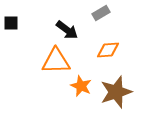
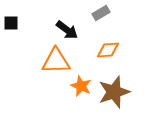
brown star: moved 2 px left
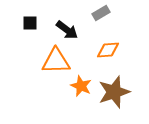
black square: moved 19 px right
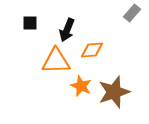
gray rectangle: moved 31 px right; rotated 18 degrees counterclockwise
black arrow: rotated 75 degrees clockwise
orange diamond: moved 16 px left
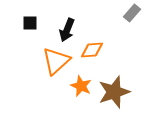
orange triangle: rotated 40 degrees counterclockwise
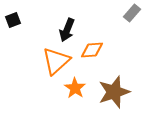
black square: moved 17 px left, 3 px up; rotated 21 degrees counterclockwise
orange star: moved 6 px left, 2 px down; rotated 10 degrees clockwise
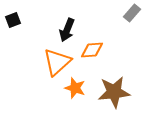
orange triangle: moved 1 px right, 1 px down
orange star: rotated 15 degrees counterclockwise
brown star: rotated 12 degrees clockwise
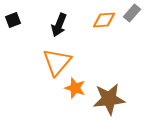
black arrow: moved 8 px left, 5 px up
orange diamond: moved 12 px right, 30 px up
orange triangle: rotated 8 degrees counterclockwise
brown star: moved 5 px left, 7 px down
